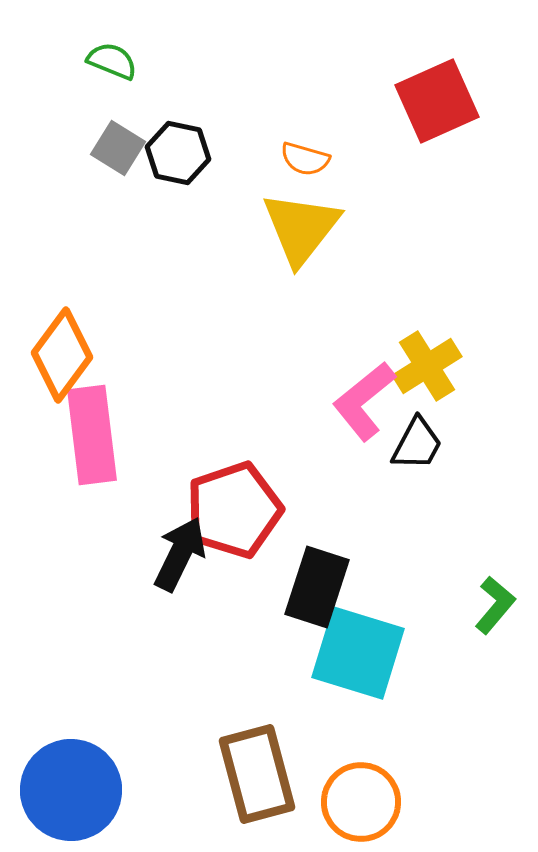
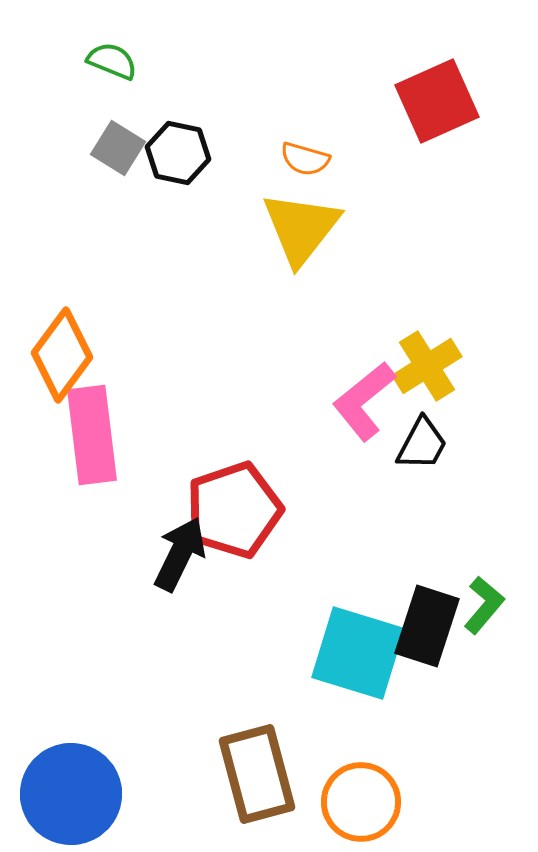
black trapezoid: moved 5 px right
black rectangle: moved 110 px right, 39 px down
green L-shape: moved 11 px left
blue circle: moved 4 px down
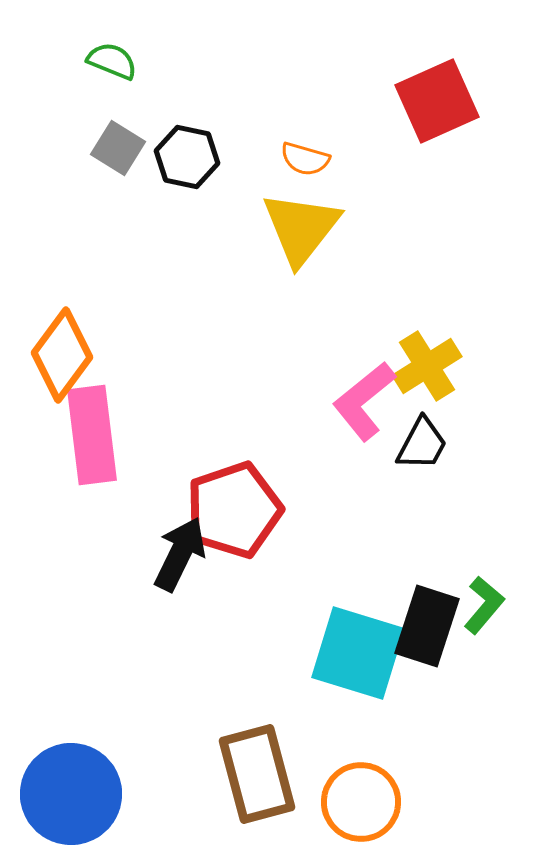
black hexagon: moved 9 px right, 4 px down
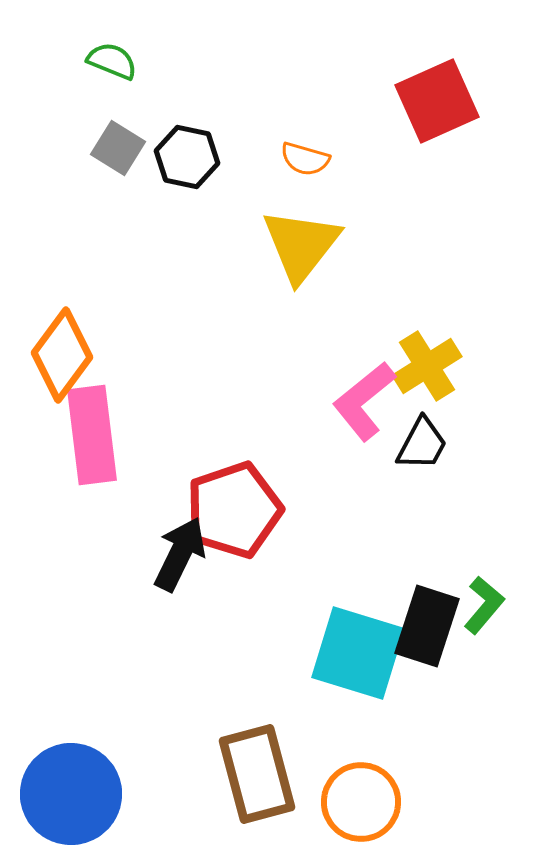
yellow triangle: moved 17 px down
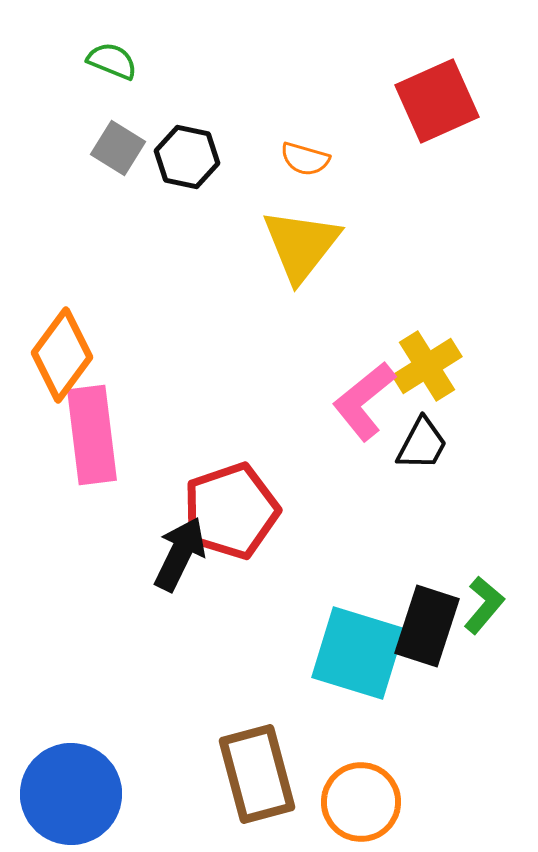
red pentagon: moved 3 px left, 1 px down
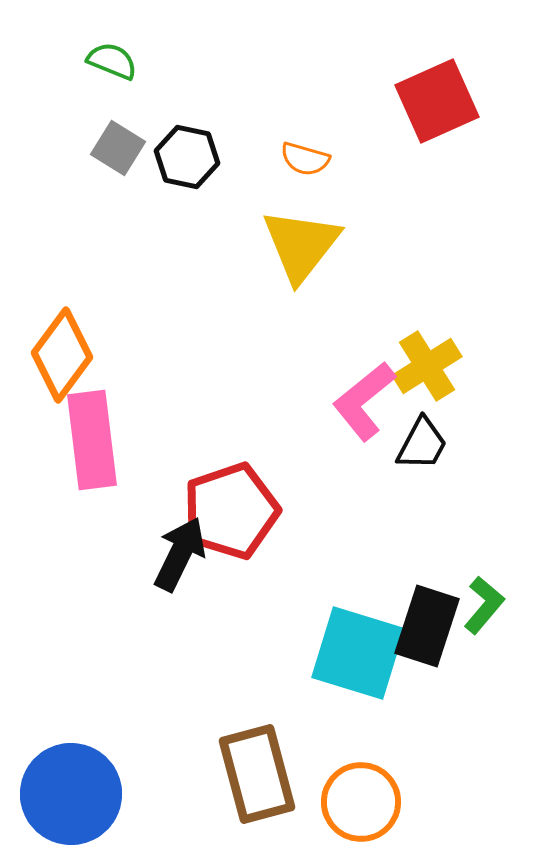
pink rectangle: moved 5 px down
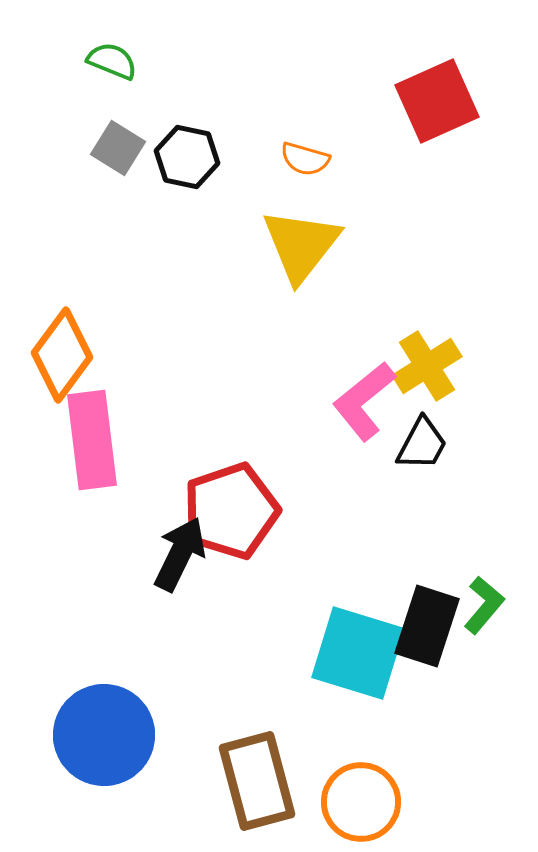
brown rectangle: moved 7 px down
blue circle: moved 33 px right, 59 px up
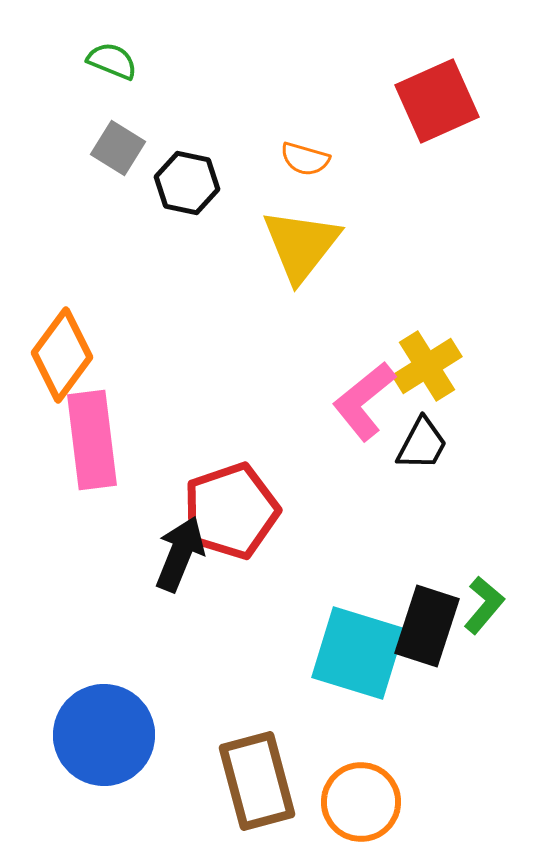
black hexagon: moved 26 px down
black arrow: rotated 4 degrees counterclockwise
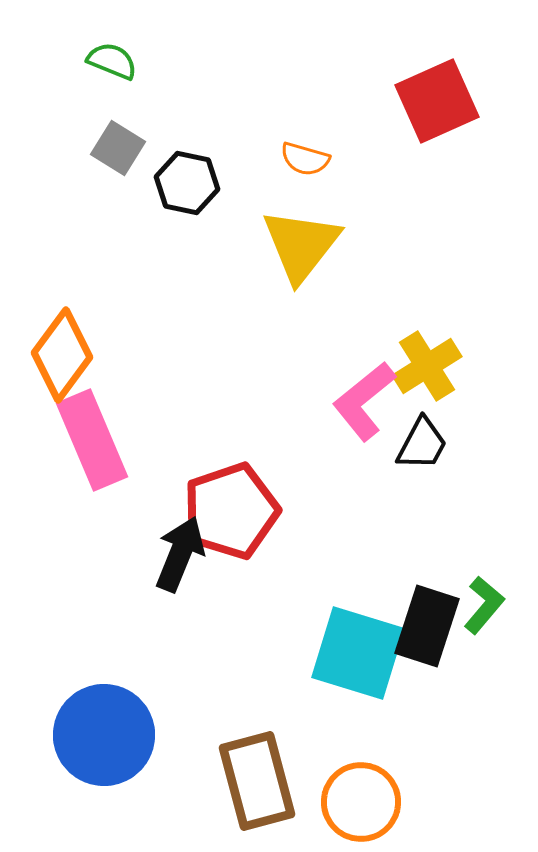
pink rectangle: rotated 16 degrees counterclockwise
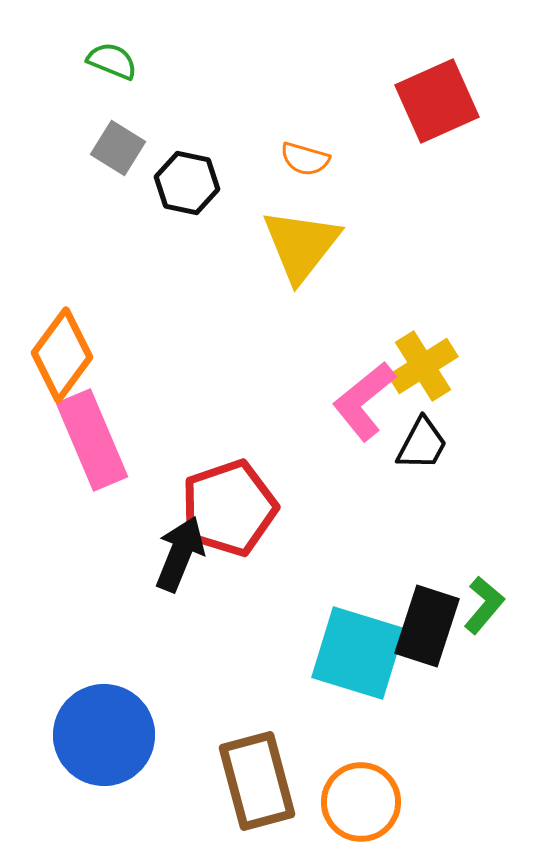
yellow cross: moved 4 px left
red pentagon: moved 2 px left, 3 px up
